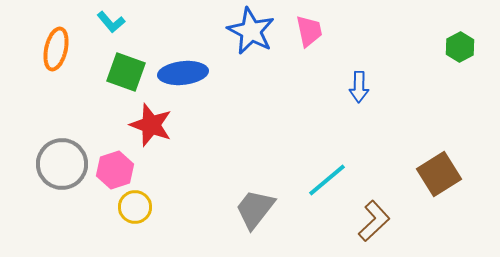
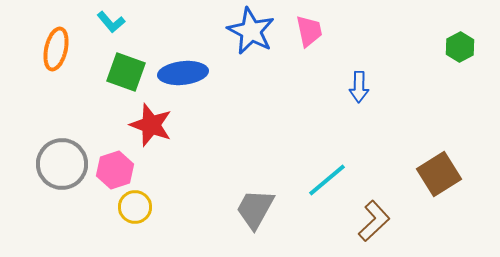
gray trapezoid: rotated 9 degrees counterclockwise
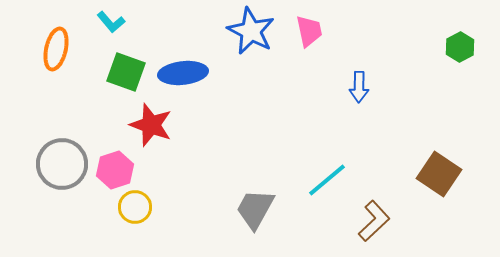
brown square: rotated 24 degrees counterclockwise
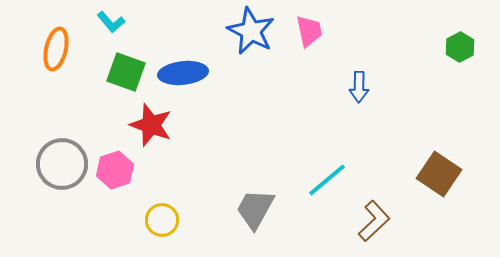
yellow circle: moved 27 px right, 13 px down
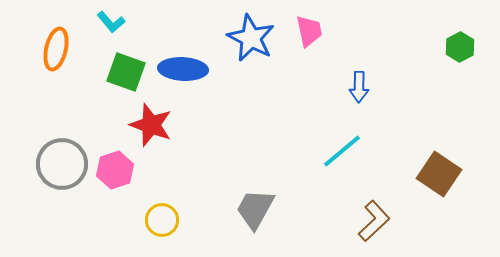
blue star: moved 7 px down
blue ellipse: moved 4 px up; rotated 9 degrees clockwise
cyan line: moved 15 px right, 29 px up
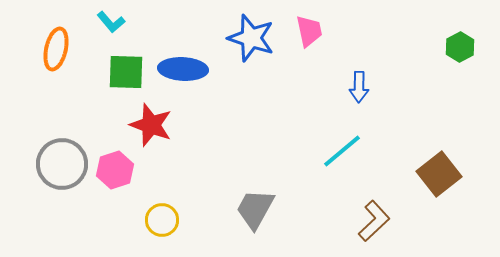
blue star: rotated 9 degrees counterclockwise
green square: rotated 18 degrees counterclockwise
brown square: rotated 18 degrees clockwise
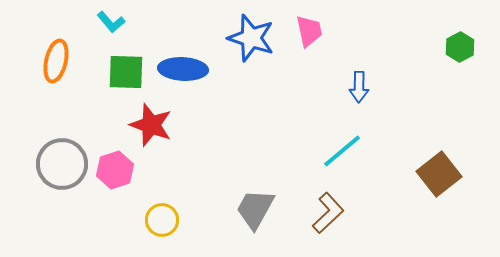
orange ellipse: moved 12 px down
brown L-shape: moved 46 px left, 8 px up
